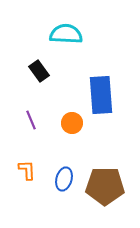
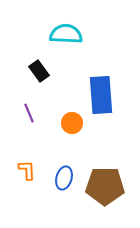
purple line: moved 2 px left, 7 px up
blue ellipse: moved 1 px up
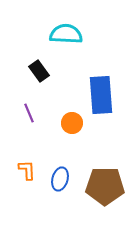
blue ellipse: moved 4 px left, 1 px down
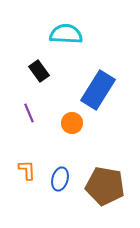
blue rectangle: moved 3 px left, 5 px up; rotated 36 degrees clockwise
brown pentagon: rotated 9 degrees clockwise
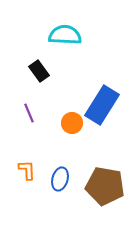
cyan semicircle: moved 1 px left, 1 px down
blue rectangle: moved 4 px right, 15 px down
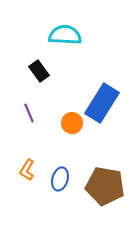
blue rectangle: moved 2 px up
orange L-shape: rotated 145 degrees counterclockwise
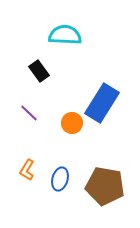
purple line: rotated 24 degrees counterclockwise
